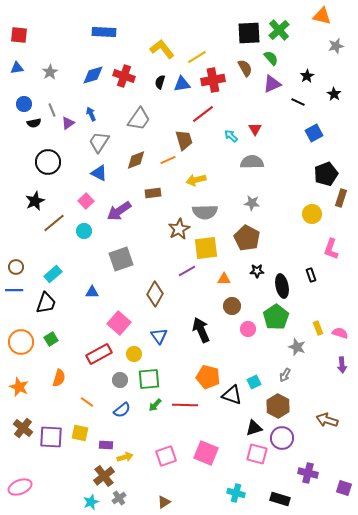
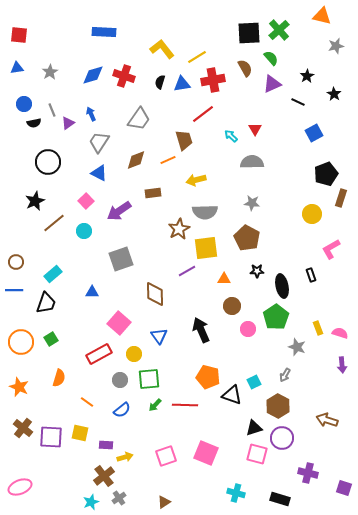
pink L-shape at (331, 249): rotated 40 degrees clockwise
brown circle at (16, 267): moved 5 px up
brown diamond at (155, 294): rotated 30 degrees counterclockwise
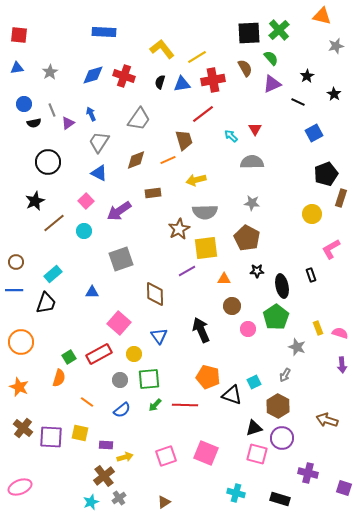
green square at (51, 339): moved 18 px right, 18 px down
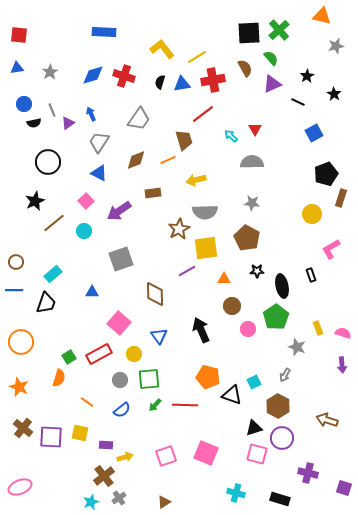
pink semicircle at (340, 333): moved 3 px right
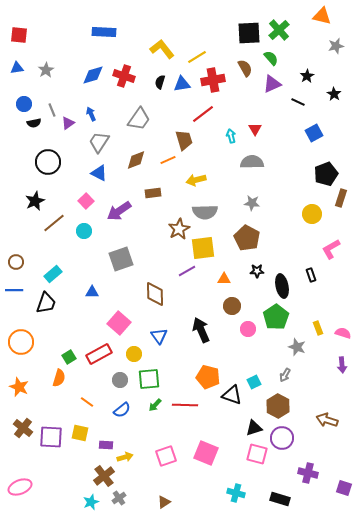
gray star at (50, 72): moved 4 px left, 2 px up
cyan arrow at (231, 136): rotated 32 degrees clockwise
yellow square at (206, 248): moved 3 px left
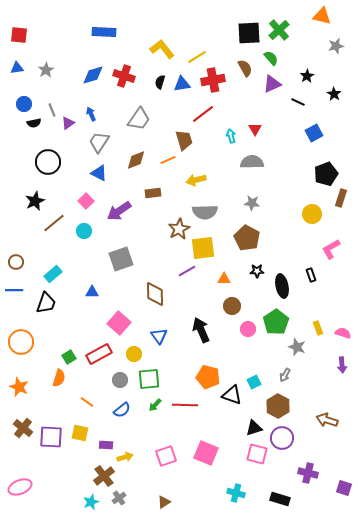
green pentagon at (276, 317): moved 5 px down
